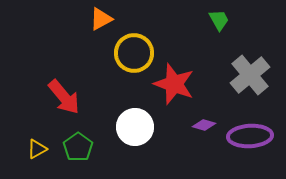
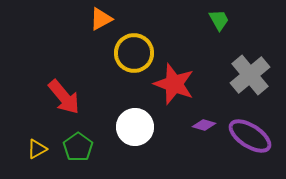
purple ellipse: rotated 36 degrees clockwise
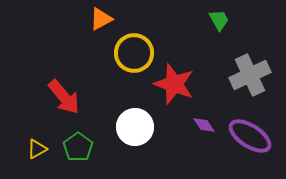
gray cross: rotated 15 degrees clockwise
purple diamond: rotated 40 degrees clockwise
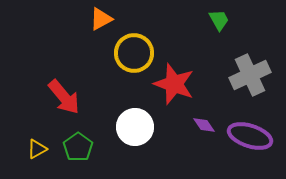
purple ellipse: rotated 15 degrees counterclockwise
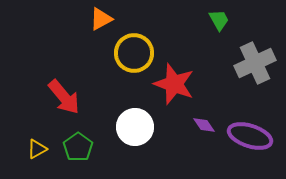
gray cross: moved 5 px right, 12 px up
